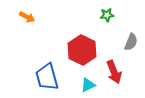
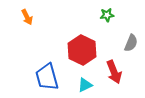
orange arrow: rotated 35 degrees clockwise
gray semicircle: moved 1 px down
cyan triangle: moved 3 px left
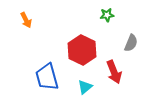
orange arrow: moved 1 px left, 3 px down
cyan triangle: moved 2 px down; rotated 14 degrees counterclockwise
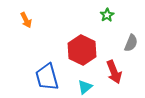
green star: rotated 24 degrees counterclockwise
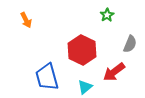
gray semicircle: moved 1 px left, 1 px down
red arrow: rotated 75 degrees clockwise
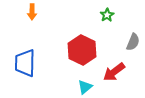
orange arrow: moved 6 px right, 8 px up; rotated 28 degrees clockwise
gray semicircle: moved 3 px right, 2 px up
blue trapezoid: moved 22 px left, 14 px up; rotated 16 degrees clockwise
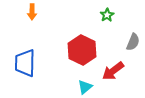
red arrow: moved 1 px left, 1 px up
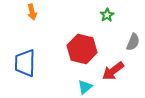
orange arrow: rotated 14 degrees counterclockwise
red hexagon: moved 1 px up; rotated 12 degrees counterclockwise
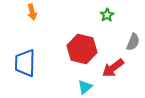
red arrow: moved 3 px up
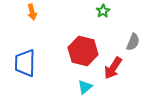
green star: moved 4 px left, 4 px up
red hexagon: moved 1 px right, 2 px down
red arrow: rotated 20 degrees counterclockwise
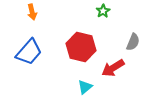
red hexagon: moved 2 px left, 4 px up
blue trapezoid: moved 4 px right, 11 px up; rotated 140 degrees counterclockwise
red arrow: rotated 25 degrees clockwise
